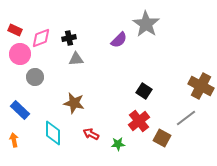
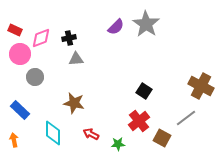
purple semicircle: moved 3 px left, 13 px up
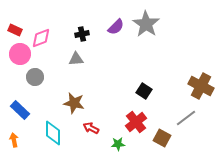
black cross: moved 13 px right, 4 px up
red cross: moved 3 px left, 1 px down
red arrow: moved 6 px up
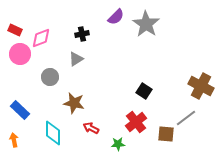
purple semicircle: moved 10 px up
gray triangle: rotated 28 degrees counterclockwise
gray circle: moved 15 px right
brown square: moved 4 px right, 4 px up; rotated 24 degrees counterclockwise
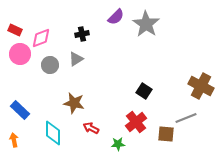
gray circle: moved 12 px up
gray line: rotated 15 degrees clockwise
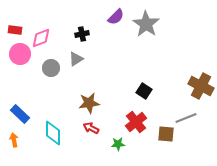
red rectangle: rotated 16 degrees counterclockwise
gray circle: moved 1 px right, 3 px down
brown star: moved 15 px right; rotated 20 degrees counterclockwise
blue rectangle: moved 4 px down
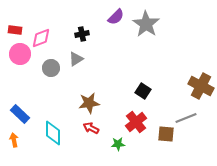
black square: moved 1 px left
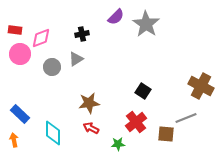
gray circle: moved 1 px right, 1 px up
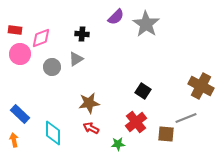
black cross: rotated 16 degrees clockwise
